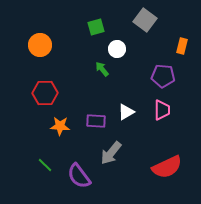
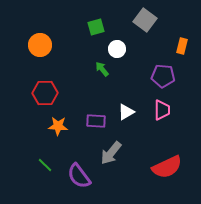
orange star: moved 2 px left
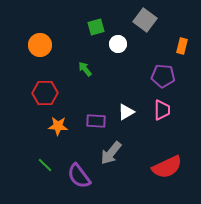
white circle: moved 1 px right, 5 px up
green arrow: moved 17 px left
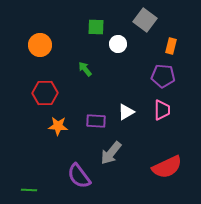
green square: rotated 18 degrees clockwise
orange rectangle: moved 11 px left
green line: moved 16 px left, 25 px down; rotated 42 degrees counterclockwise
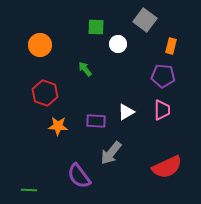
red hexagon: rotated 20 degrees clockwise
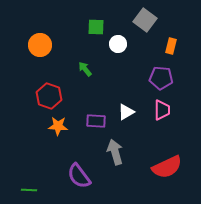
purple pentagon: moved 2 px left, 2 px down
red hexagon: moved 4 px right, 3 px down
gray arrow: moved 4 px right, 1 px up; rotated 125 degrees clockwise
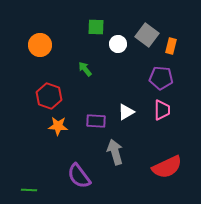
gray square: moved 2 px right, 15 px down
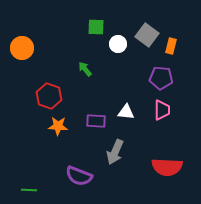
orange circle: moved 18 px left, 3 px down
white triangle: rotated 36 degrees clockwise
gray arrow: rotated 140 degrees counterclockwise
red semicircle: rotated 28 degrees clockwise
purple semicircle: rotated 32 degrees counterclockwise
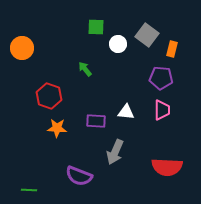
orange rectangle: moved 1 px right, 3 px down
orange star: moved 1 px left, 2 px down
